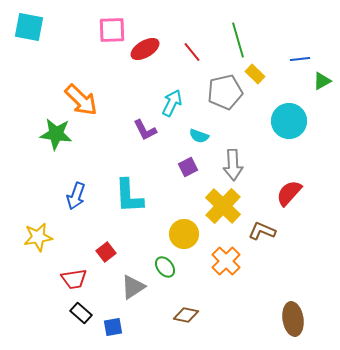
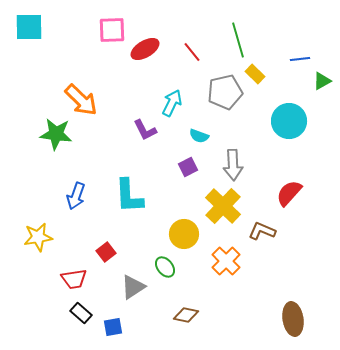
cyan square: rotated 12 degrees counterclockwise
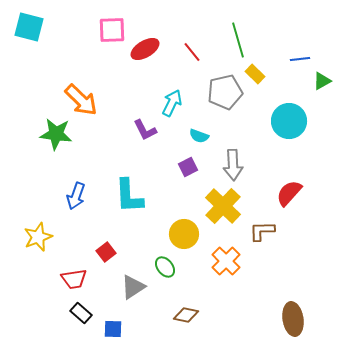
cyan square: rotated 16 degrees clockwise
brown L-shape: rotated 24 degrees counterclockwise
yellow star: rotated 12 degrees counterclockwise
blue square: moved 2 px down; rotated 12 degrees clockwise
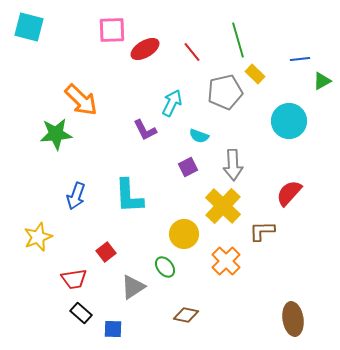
green star: rotated 12 degrees counterclockwise
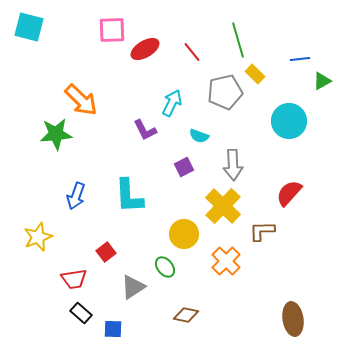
purple square: moved 4 px left
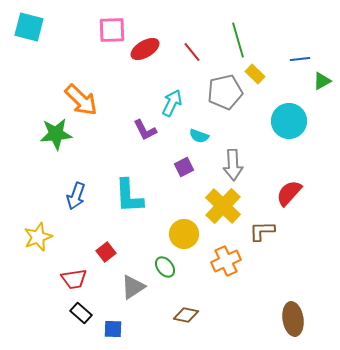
orange cross: rotated 20 degrees clockwise
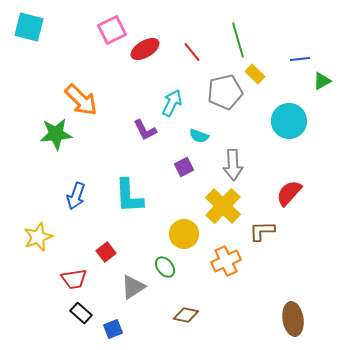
pink square: rotated 24 degrees counterclockwise
blue square: rotated 24 degrees counterclockwise
